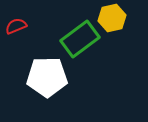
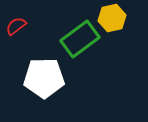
red semicircle: rotated 15 degrees counterclockwise
white pentagon: moved 3 px left, 1 px down
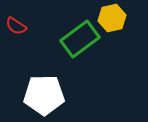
red semicircle: rotated 110 degrees counterclockwise
white pentagon: moved 17 px down
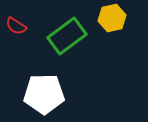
green rectangle: moved 13 px left, 3 px up
white pentagon: moved 1 px up
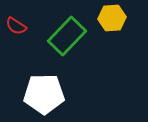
yellow hexagon: rotated 8 degrees clockwise
green rectangle: rotated 9 degrees counterclockwise
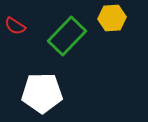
red semicircle: moved 1 px left
white pentagon: moved 2 px left, 1 px up
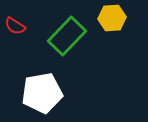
white pentagon: rotated 9 degrees counterclockwise
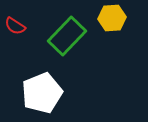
white pentagon: rotated 12 degrees counterclockwise
